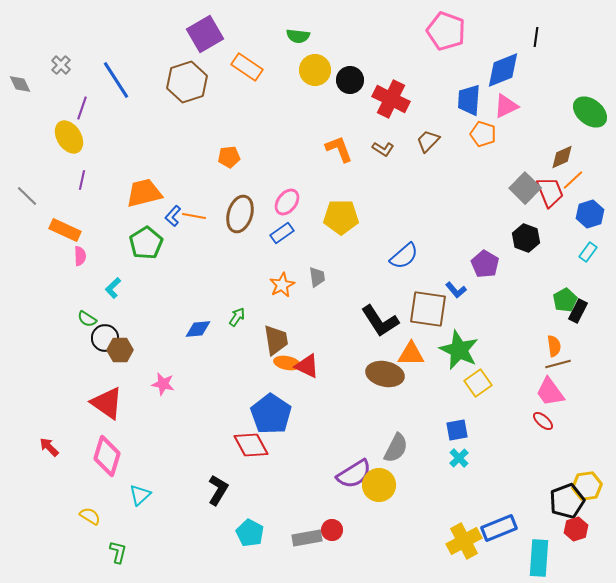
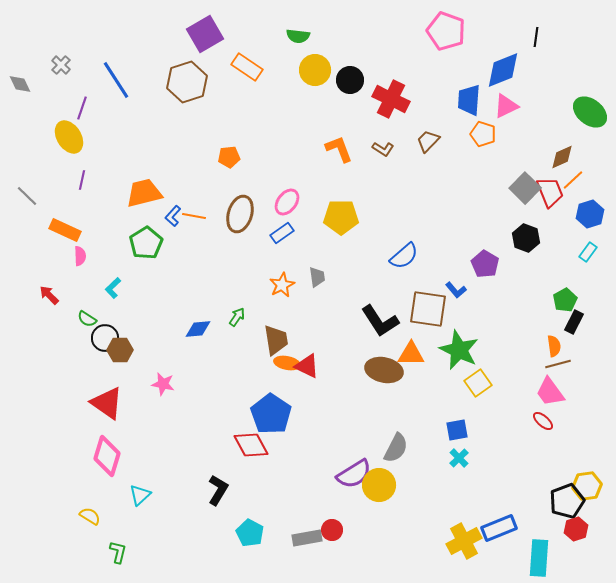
black rectangle at (578, 311): moved 4 px left, 11 px down
brown ellipse at (385, 374): moved 1 px left, 4 px up
red arrow at (49, 447): moved 152 px up
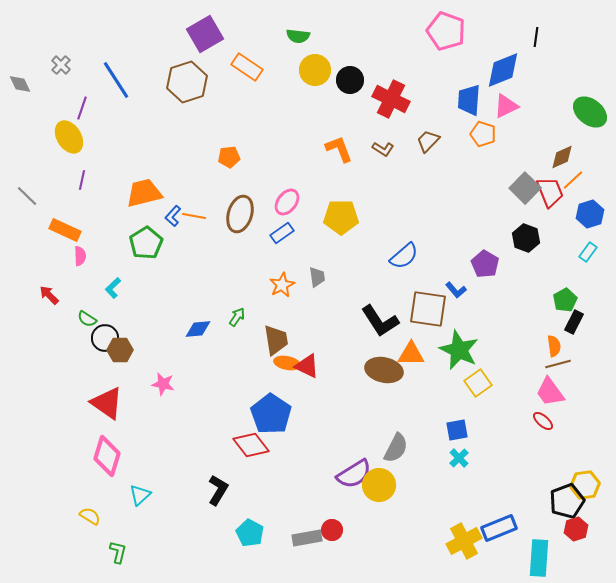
red diamond at (251, 445): rotated 9 degrees counterclockwise
yellow hexagon at (587, 486): moved 2 px left, 1 px up
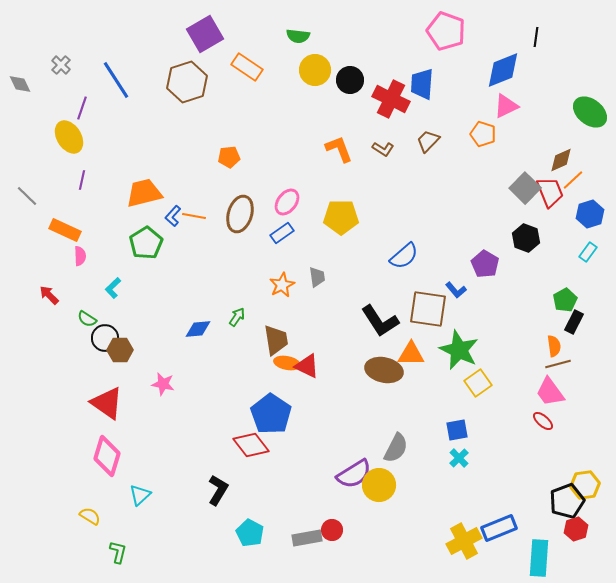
blue trapezoid at (469, 100): moved 47 px left, 16 px up
brown diamond at (562, 157): moved 1 px left, 3 px down
